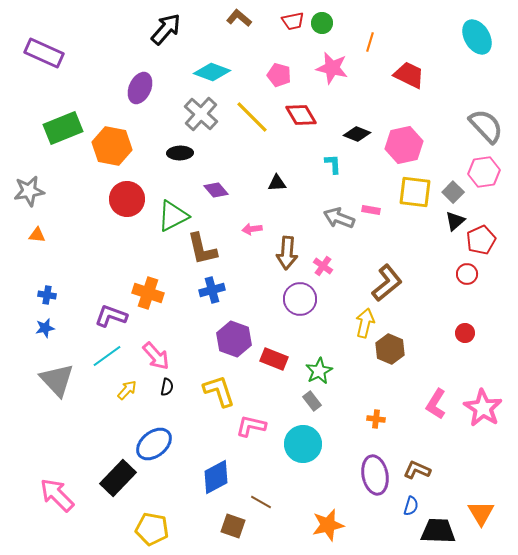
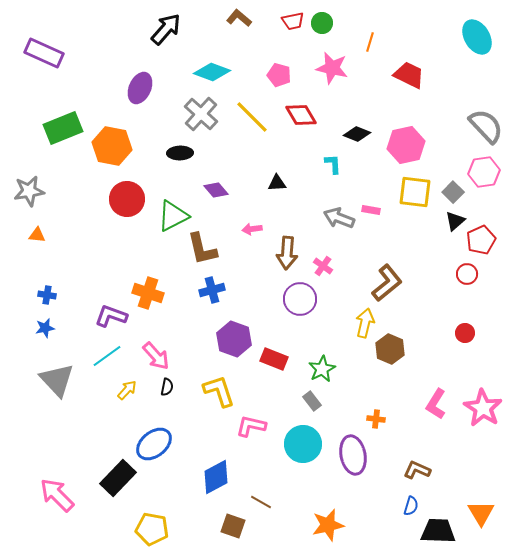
pink hexagon at (404, 145): moved 2 px right
green star at (319, 371): moved 3 px right, 2 px up
purple ellipse at (375, 475): moved 22 px left, 20 px up
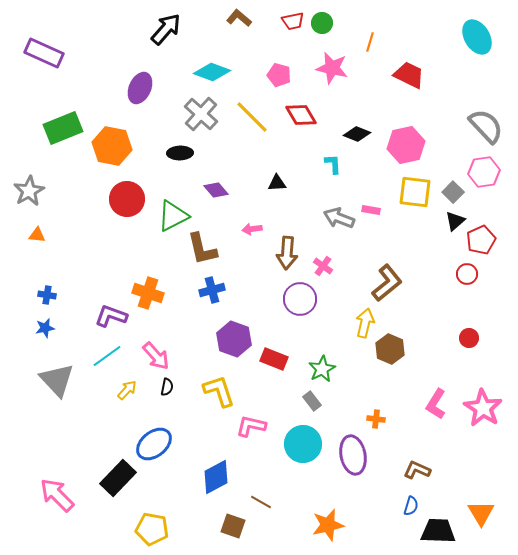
gray star at (29, 191): rotated 20 degrees counterclockwise
red circle at (465, 333): moved 4 px right, 5 px down
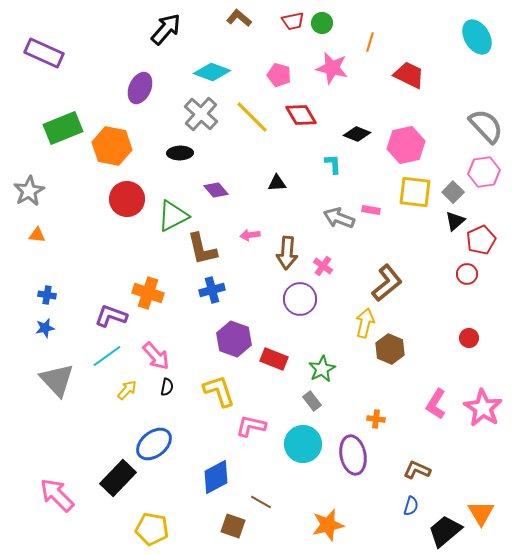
pink arrow at (252, 229): moved 2 px left, 6 px down
black trapezoid at (438, 531): moved 7 px right; rotated 42 degrees counterclockwise
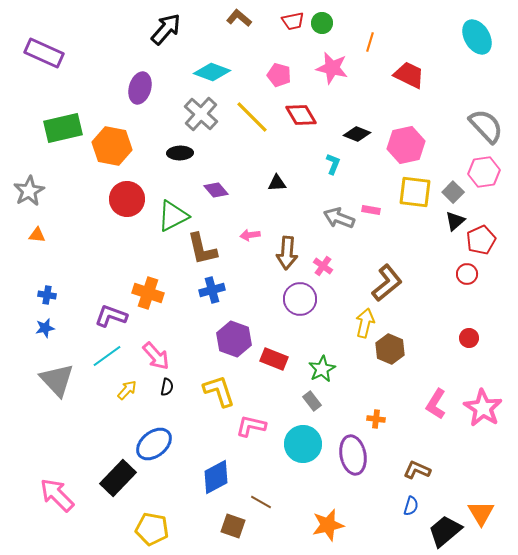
purple ellipse at (140, 88): rotated 8 degrees counterclockwise
green rectangle at (63, 128): rotated 9 degrees clockwise
cyan L-shape at (333, 164): rotated 25 degrees clockwise
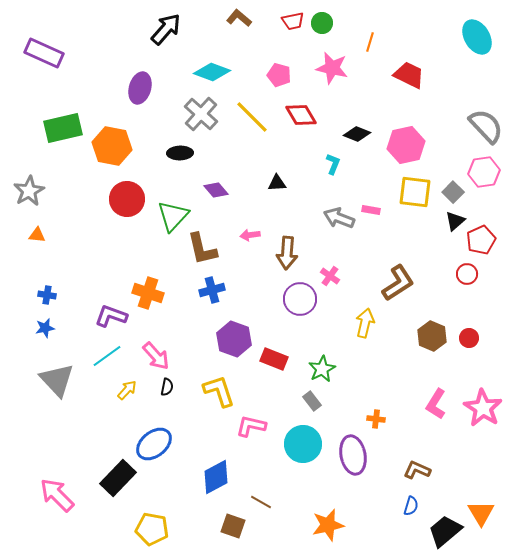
green triangle at (173, 216): rotated 20 degrees counterclockwise
pink cross at (323, 266): moved 7 px right, 10 px down
brown L-shape at (387, 283): moved 11 px right; rotated 6 degrees clockwise
brown hexagon at (390, 349): moved 42 px right, 13 px up
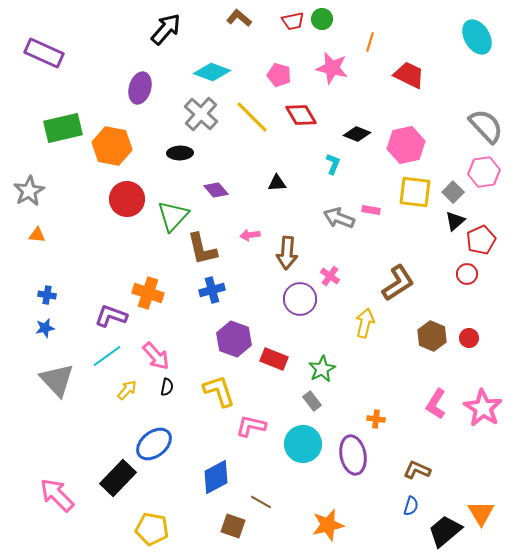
green circle at (322, 23): moved 4 px up
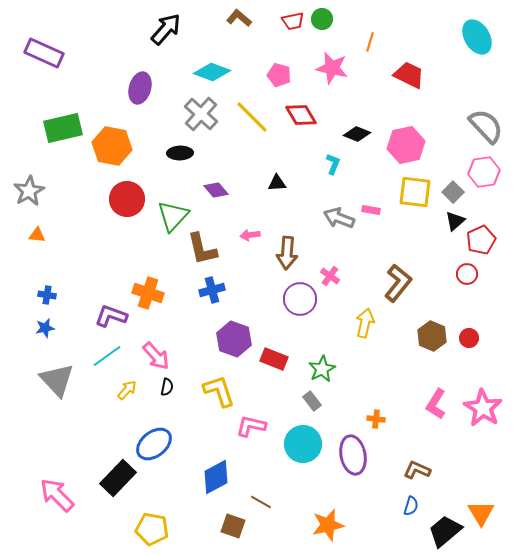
brown L-shape at (398, 283): rotated 18 degrees counterclockwise
